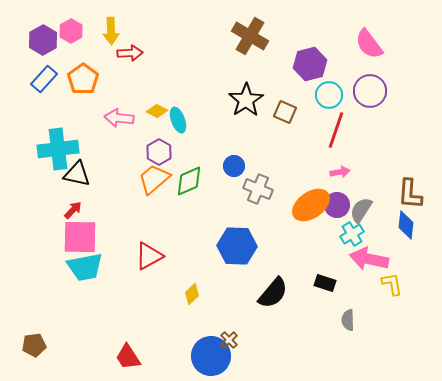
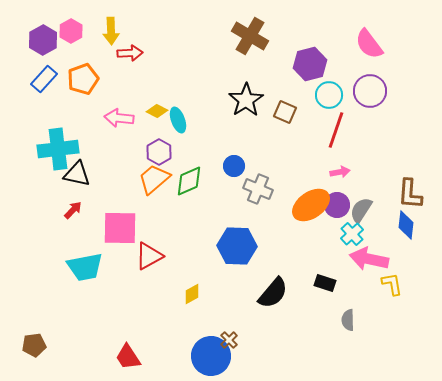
orange pentagon at (83, 79): rotated 16 degrees clockwise
cyan cross at (352, 234): rotated 10 degrees counterclockwise
pink square at (80, 237): moved 40 px right, 9 px up
yellow diamond at (192, 294): rotated 15 degrees clockwise
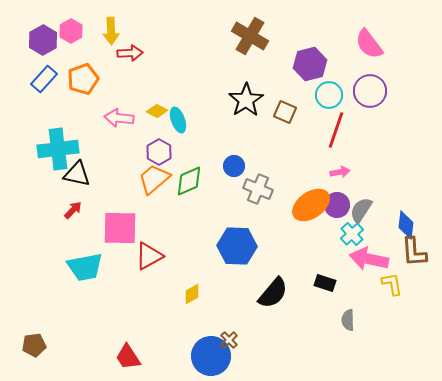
brown L-shape at (410, 194): moved 4 px right, 58 px down; rotated 8 degrees counterclockwise
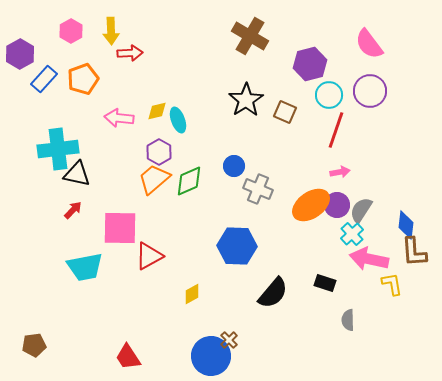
purple hexagon at (43, 40): moved 23 px left, 14 px down
yellow diamond at (157, 111): rotated 40 degrees counterclockwise
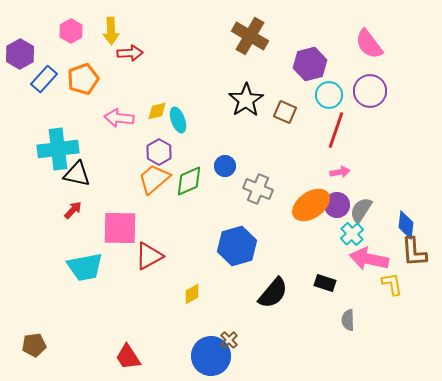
blue circle at (234, 166): moved 9 px left
blue hexagon at (237, 246): rotated 18 degrees counterclockwise
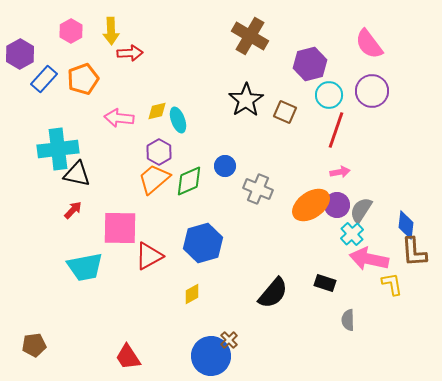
purple circle at (370, 91): moved 2 px right
blue hexagon at (237, 246): moved 34 px left, 3 px up
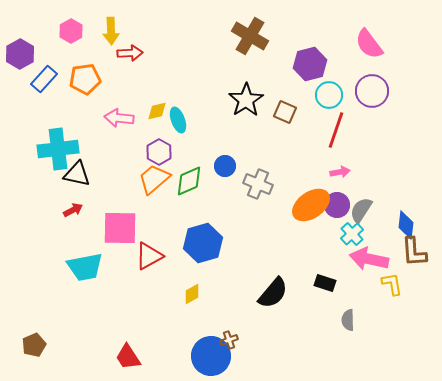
orange pentagon at (83, 79): moved 2 px right; rotated 12 degrees clockwise
gray cross at (258, 189): moved 5 px up
red arrow at (73, 210): rotated 18 degrees clockwise
brown cross at (229, 340): rotated 24 degrees clockwise
brown pentagon at (34, 345): rotated 15 degrees counterclockwise
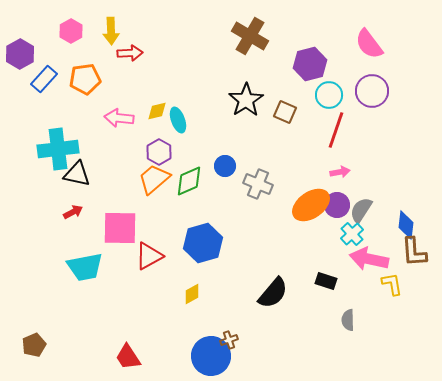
red arrow at (73, 210): moved 2 px down
black rectangle at (325, 283): moved 1 px right, 2 px up
